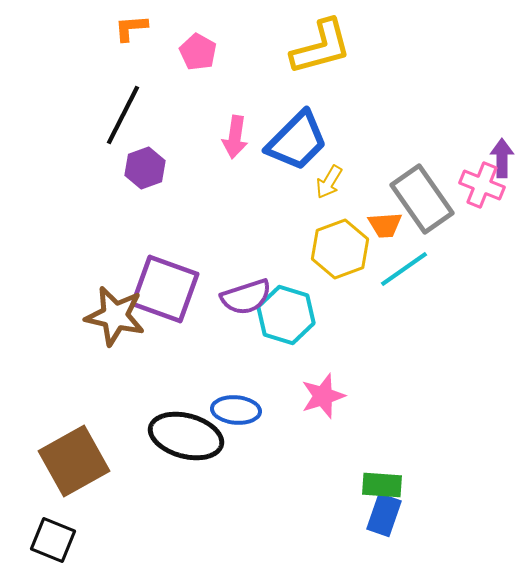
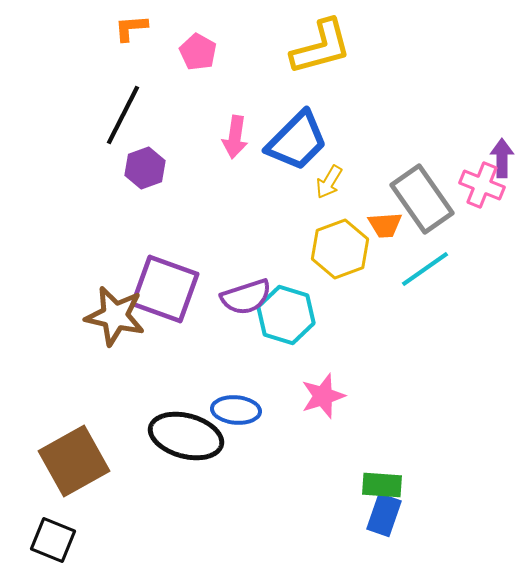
cyan line: moved 21 px right
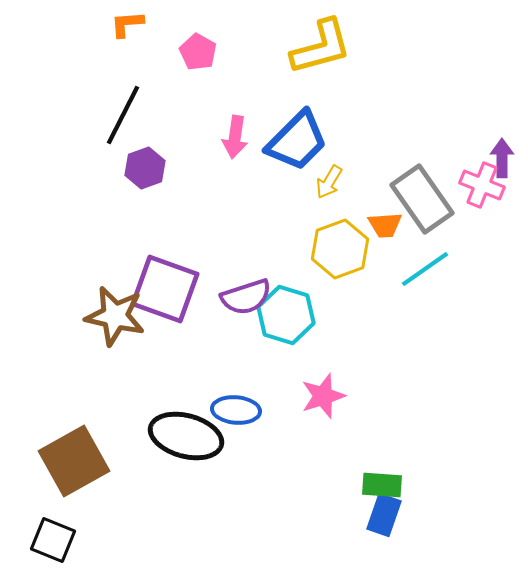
orange L-shape: moved 4 px left, 4 px up
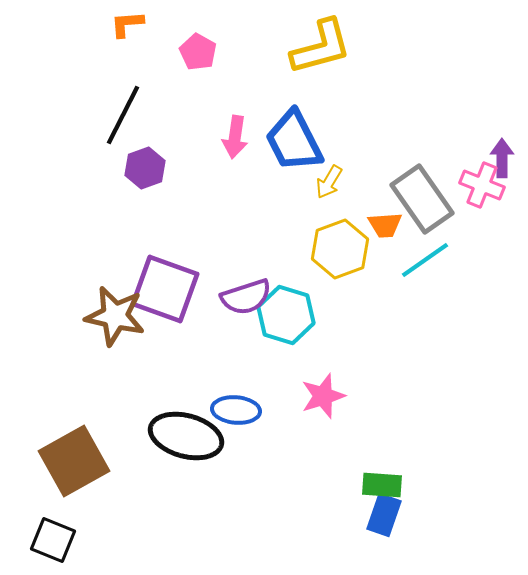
blue trapezoid: moved 3 px left; rotated 108 degrees clockwise
cyan line: moved 9 px up
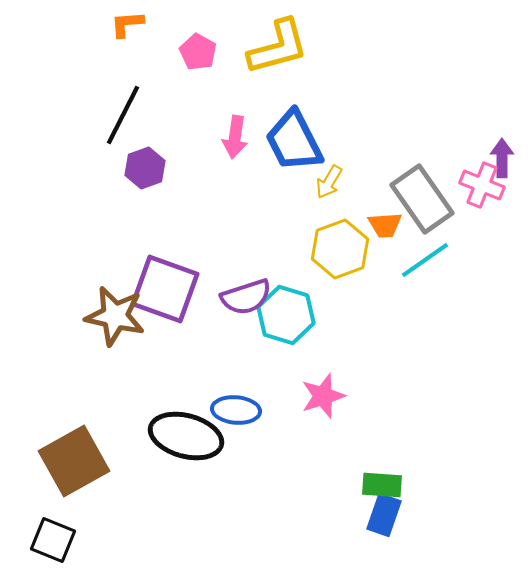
yellow L-shape: moved 43 px left
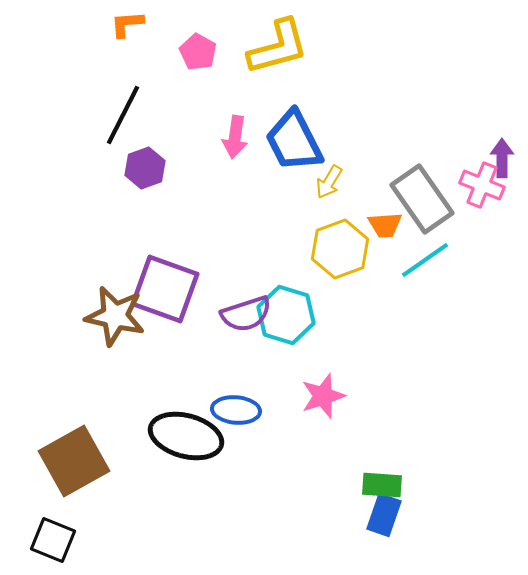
purple semicircle: moved 17 px down
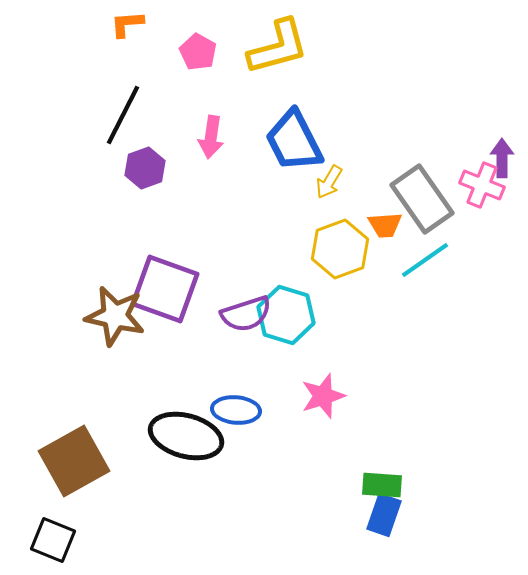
pink arrow: moved 24 px left
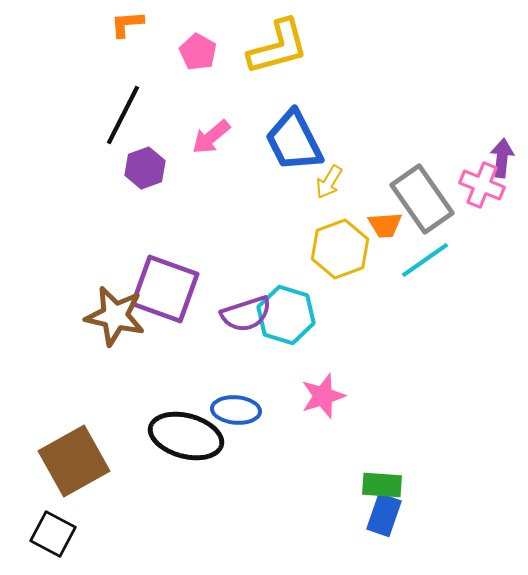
pink arrow: rotated 42 degrees clockwise
purple arrow: rotated 6 degrees clockwise
black square: moved 6 px up; rotated 6 degrees clockwise
